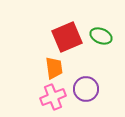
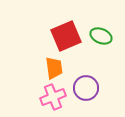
red square: moved 1 px left, 1 px up
purple circle: moved 1 px up
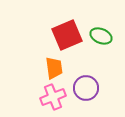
red square: moved 1 px right, 1 px up
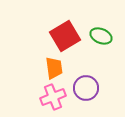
red square: moved 2 px left, 1 px down; rotated 8 degrees counterclockwise
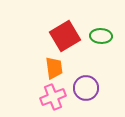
green ellipse: rotated 20 degrees counterclockwise
